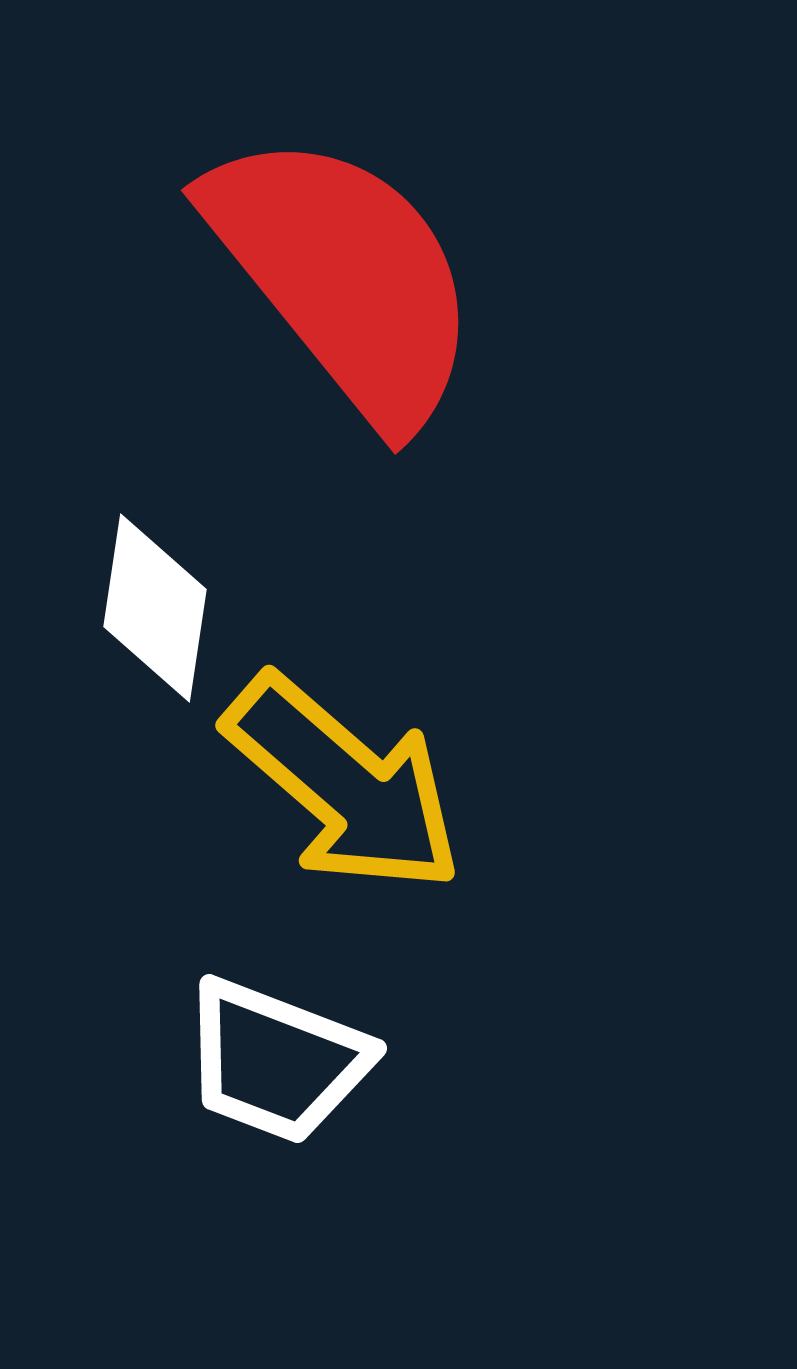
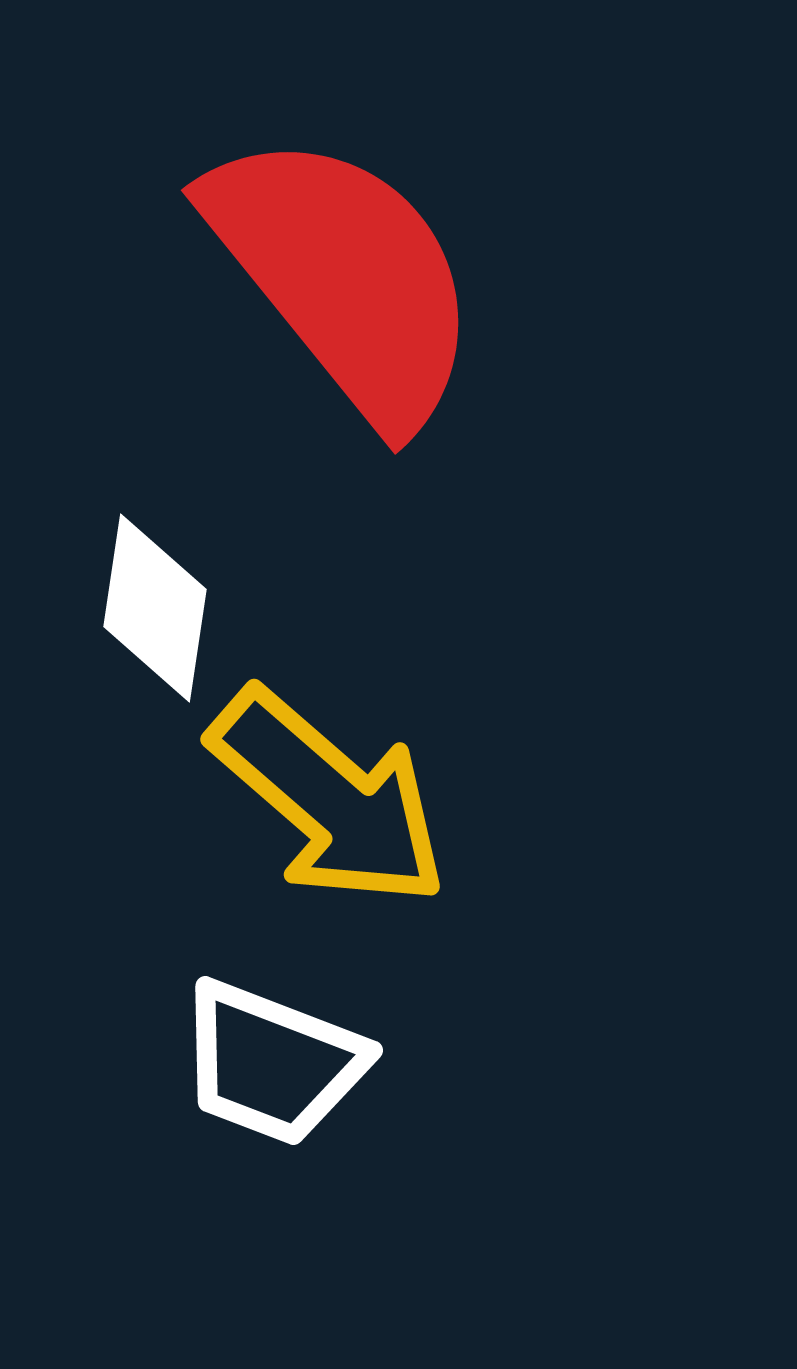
yellow arrow: moved 15 px left, 14 px down
white trapezoid: moved 4 px left, 2 px down
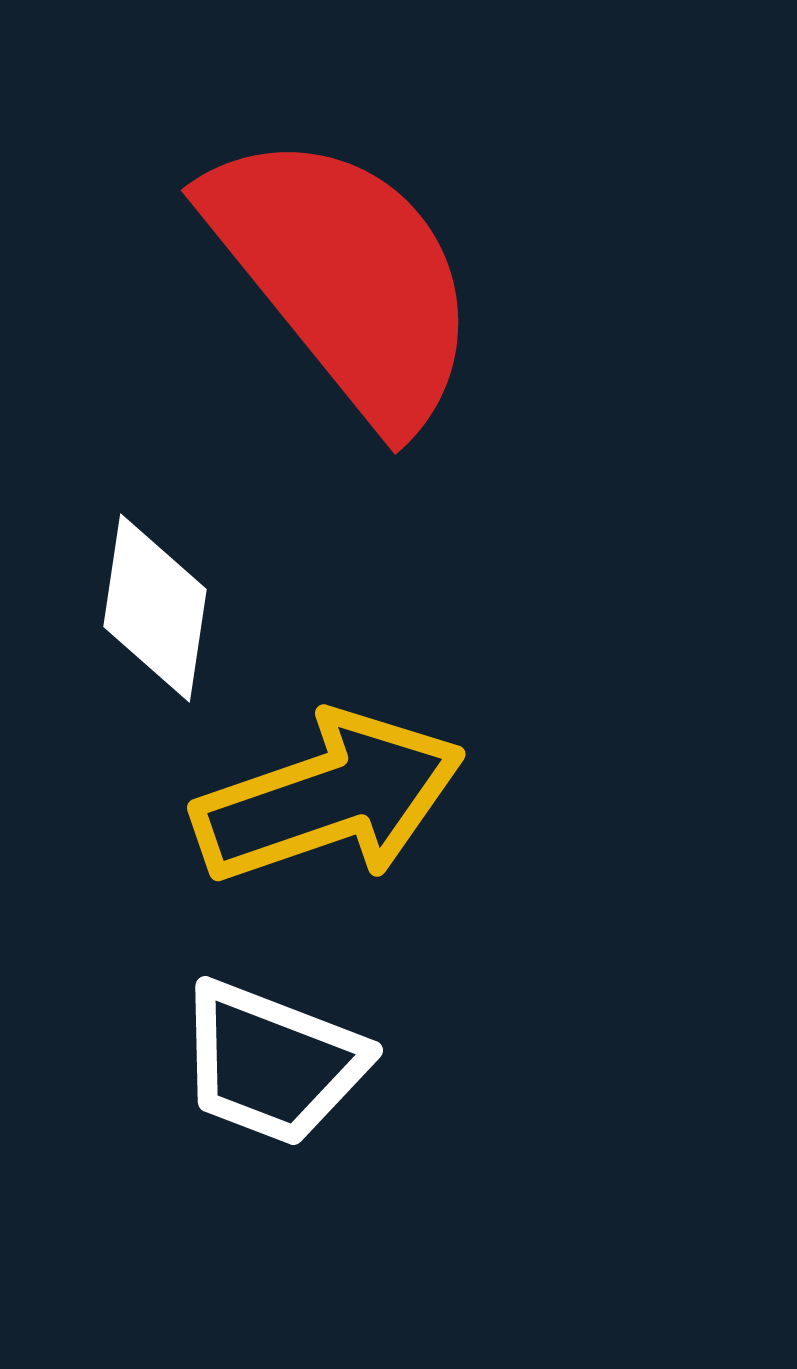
yellow arrow: rotated 60 degrees counterclockwise
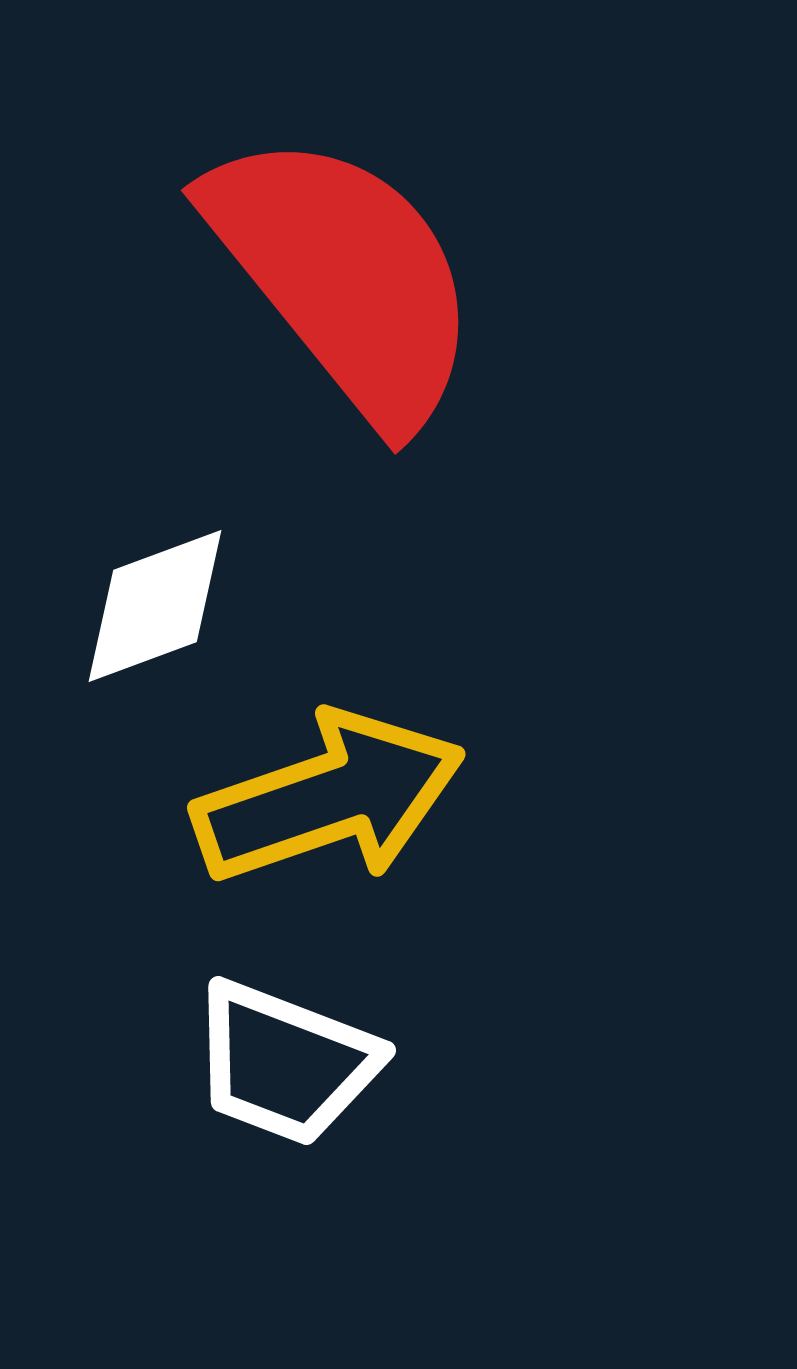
white diamond: moved 2 px up; rotated 61 degrees clockwise
white trapezoid: moved 13 px right
